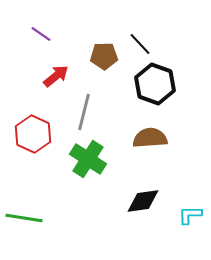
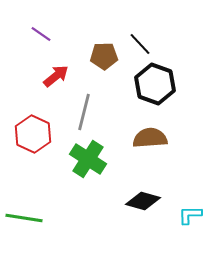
black diamond: rotated 24 degrees clockwise
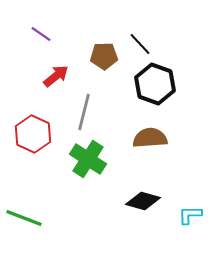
green line: rotated 12 degrees clockwise
